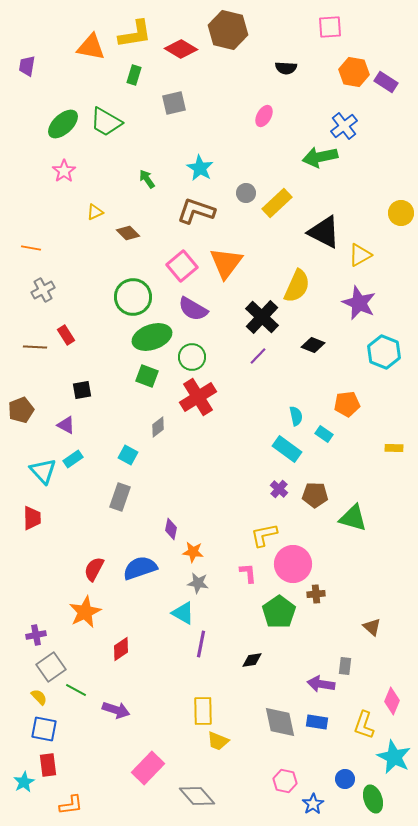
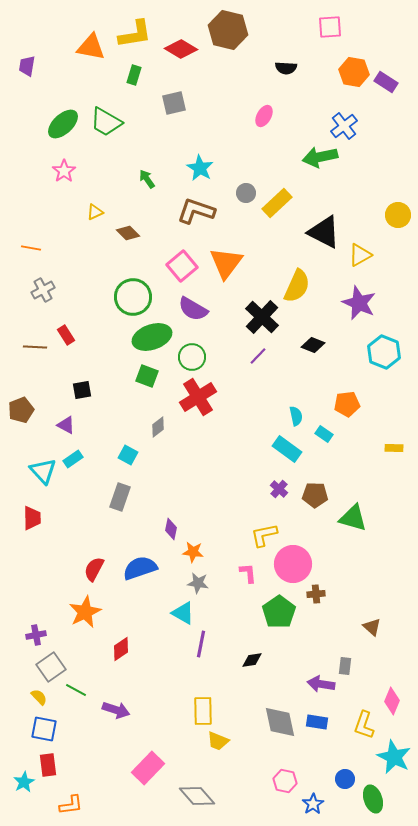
yellow circle at (401, 213): moved 3 px left, 2 px down
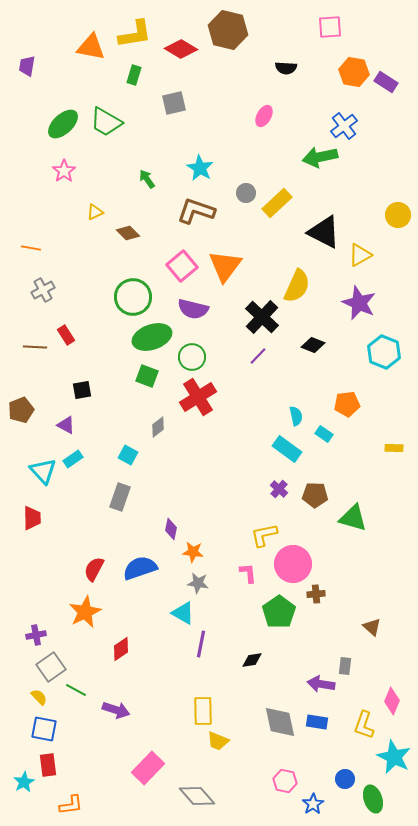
orange triangle at (226, 263): moved 1 px left, 3 px down
purple semicircle at (193, 309): rotated 16 degrees counterclockwise
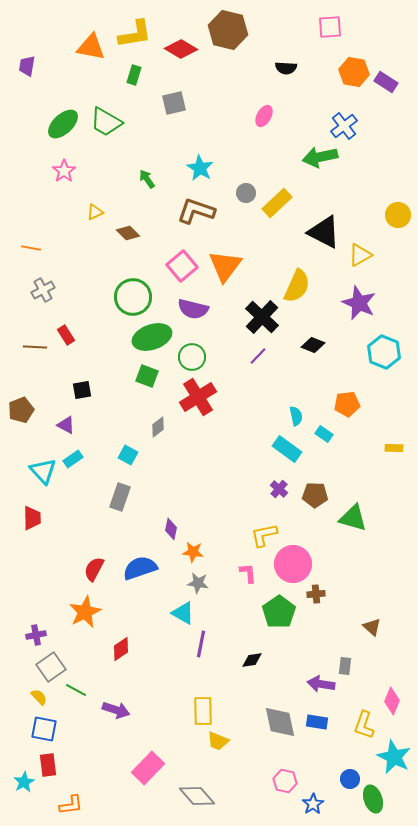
blue circle at (345, 779): moved 5 px right
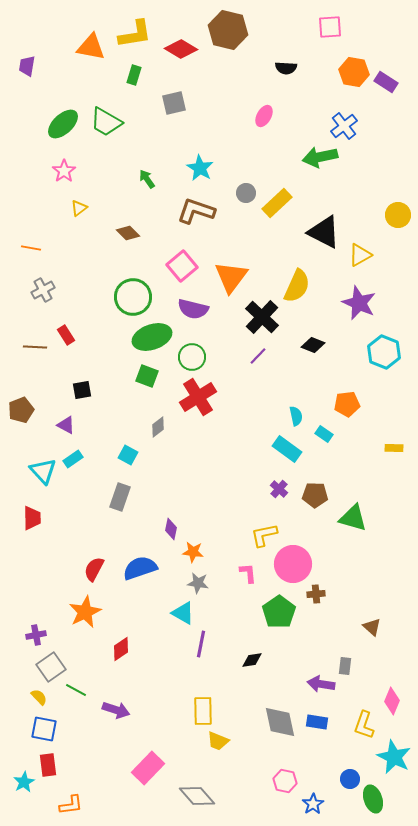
yellow triangle at (95, 212): moved 16 px left, 4 px up; rotated 12 degrees counterclockwise
orange triangle at (225, 266): moved 6 px right, 11 px down
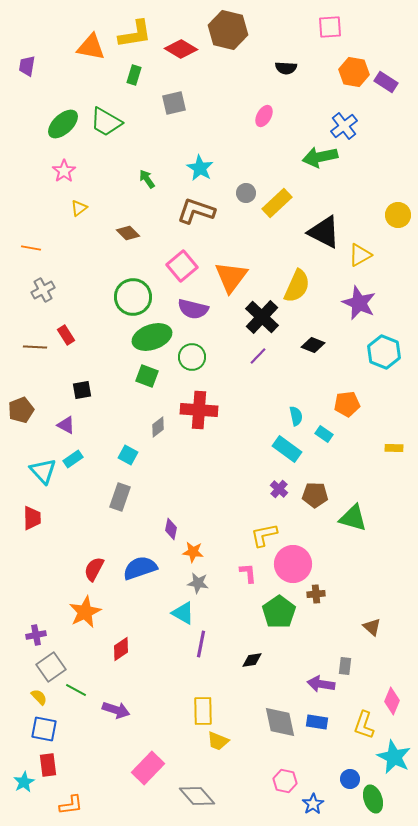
red cross at (198, 397): moved 1 px right, 13 px down; rotated 36 degrees clockwise
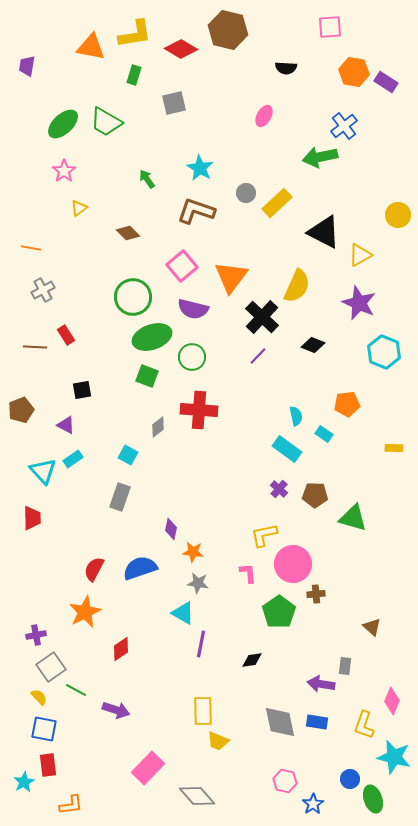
cyan star at (394, 757): rotated 12 degrees counterclockwise
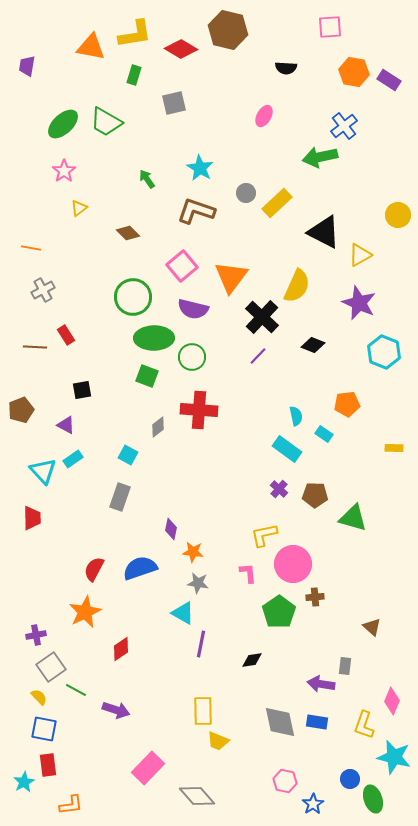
purple rectangle at (386, 82): moved 3 px right, 2 px up
green ellipse at (152, 337): moved 2 px right, 1 px down; rotated 18 degrees clockwise
brown cross at (316, 594): moved 1 px left, 3 px down
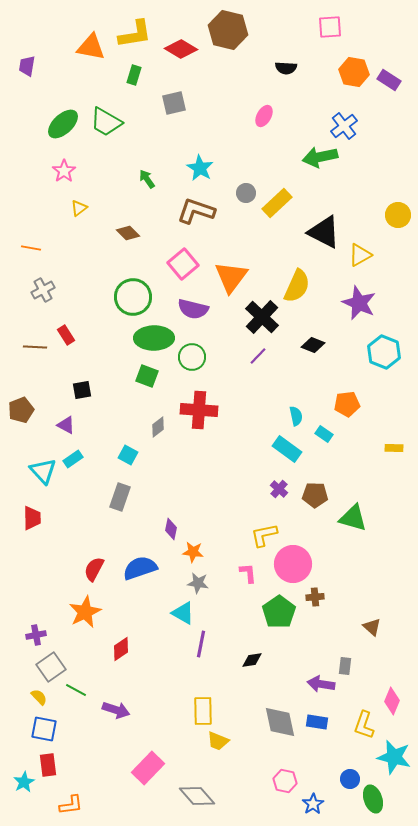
pink square at (182, 266): moved 1 px right, 2 px up
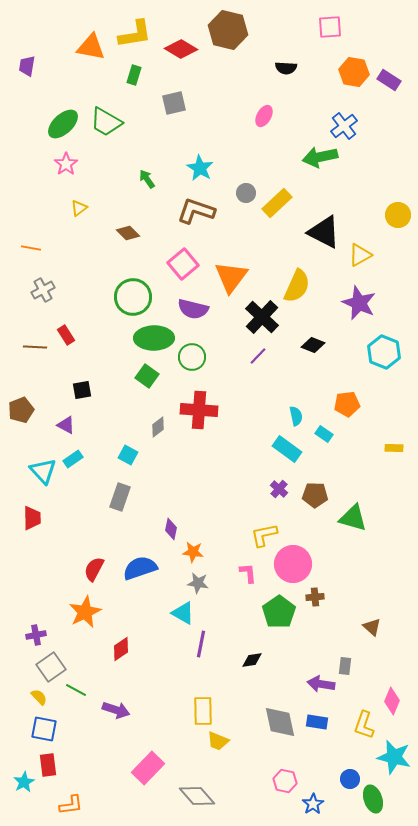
pink star at (64, 171): moved 2 px right, 7 px up
green square at (147, 376): rotated 15 degrees clockwise
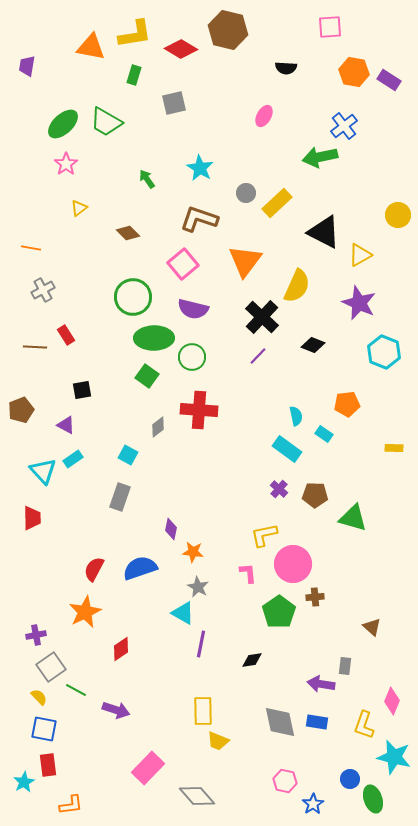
brown L-shape at (196, 211): moved 3 px right, 8 px down
orange triangle at (231, 277): moved 14 px right, 16 px up
gray star at (198, 583): moved 4 px down; rotated 20 degrees clockwise
